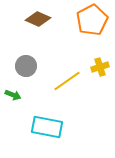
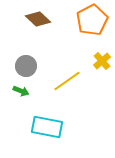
brown diamond: rotated 20 degrees clockwise
yellow cross: moved 2 px right, 6 px up; rotated 24 degrees counterclockwise
green arrow: moved 8 px right, 4 px up
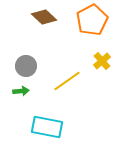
brown diamond: moved 6 px right, 2 px up
green arrow: rotated 28 degrees counterclockwise
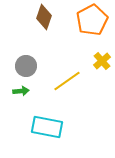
brown diamond: rotated 65 degrees clockwise
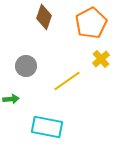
orange pentagon: moved 1 px left, 3 px down
yellow cross: moved 1 px left, 2 px up
green arrow: moved 10 px left, 8 px down
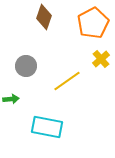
orange pentagon: moved 2 px right
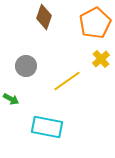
orange pentagon: moved 2 px right
green arrow: rotated 35 degrees clockwise
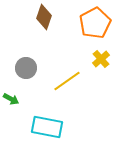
gray circle: moved 2 px down
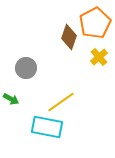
brown diamond: moved 25 px right, 20 px down
yellow cross: moved 2 px left, 2 px up
yellow line: moved 6 px left, 21 px down
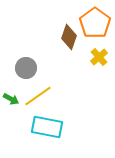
orange pentagon: rotated 8 degrees counterclockwise
yellow line: moved 23 px left, 6 px up
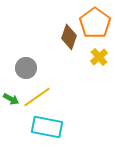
yellow line: moved 1 px left, 1 px down
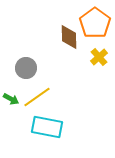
brown diamond: rotated 20 degrees counterclockwise
